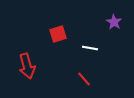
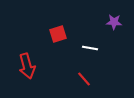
purple star: rotated 28 degrees counterclockwise
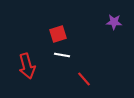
white line: moved 28 px left, 7 px down
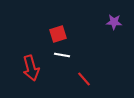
red arrow: moved 4 px right, 2 px down
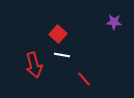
red square: rotated 30 degrees counterclockwise
red arrow: moved 3 px right, 3 px up
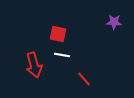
red square: rotated 30 degrees counterclockwise
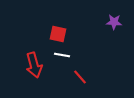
red line: moved 4 px left, 2 px up
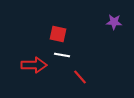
red arrow: rotated 75 degrees counterclockwise
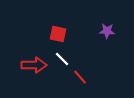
purple star: moved 7 px left, 9 px down
white line: moved 4 px down; rotated 35 degrees clockwise
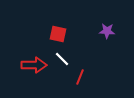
red line: rotated 63 degrees clockwise
